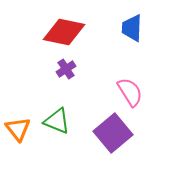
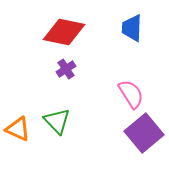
pink semicircle: moved 1 px right, 2 px down
green triangle: rotated 24 degrees clockwise
orange triangle: rotated 28 degrees counterclockwise
purple square: moved 31 px right
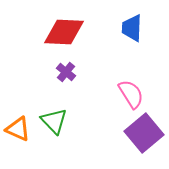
red diamond: rotated 9 degrees counterclockwise
purple cross: moved 3 px down; rotated 18 degrees counterclockwise
green triangle: moved 3 px left
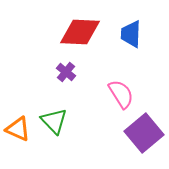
blue trapezoid: moved 1 px left, 6 px down
red diamond: moved 16 px right
pink semicircle: moved 10 px left
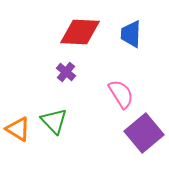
orange triangle: rotated 8 degrees clockwise
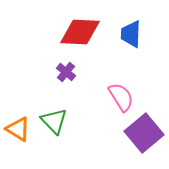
pink semicircle: moved 3 px down
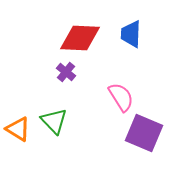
red diamond: moved 6 px down
purple square: rotated 27 degrees counterclockwise
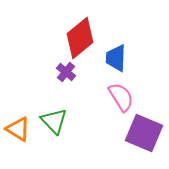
blue trapezoid: moved 15 px left, 24 px down
red diamond: rotated 42 degrees counterclockwise
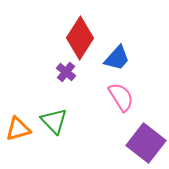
red diamond: rotated 18 degrees counterclockwise
blue trapezoid: moved 1 px right; rotated 140 degrees counterclockwise
orange triangle: rotated 48 degrees counterclockwise
purple square: moved 2 px right, 10 px down; rotated 15 degrees clockwise
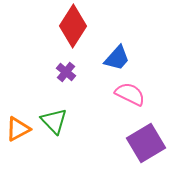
red diamond: moved 7 px left, 12 px up
pink semicircle: moved 9 px right, 3 px up; rotated 32 degrees counterclockwise
orange triangle: rotated 12 degrees counterclockwise
purple square: rotated 21 degrees clockwise
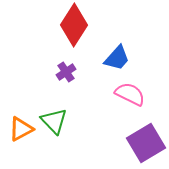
red diamond: moved 1 px right, 1 px up
purple cross: rotated 18 degrees clockwise
orange triangle: moved 3 px right
